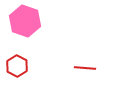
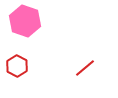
red line: rotated 45 degrees counterclockwise
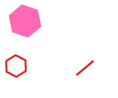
red hexagon: moved 1 px left
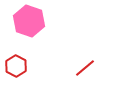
pink hexagon: moved 4 px right
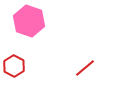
red hexagon: moved 2 px left
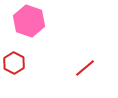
red hexagon: moved 3 px up
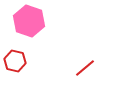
red hexagon: moved 1 px right, 2 px up; rotated 15 degrees counterclockwise
